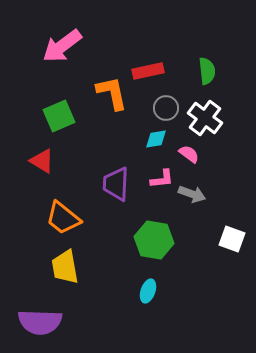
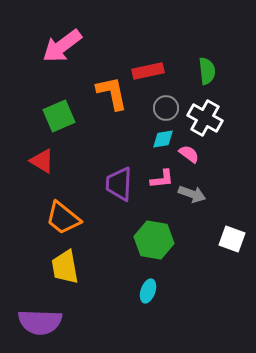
white cross: rotated 8 degrees counterclockwise
cyan diamond: moved 7 px right
purple trapezoid: moved 3 px right
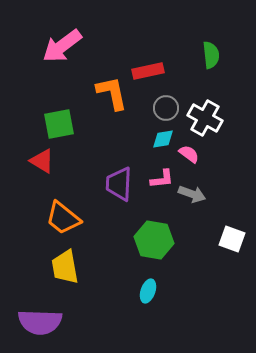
green semicircle: moved 4 px right, 16 px up
green square: moved 8 px down; rotated 12 degrees clockwise
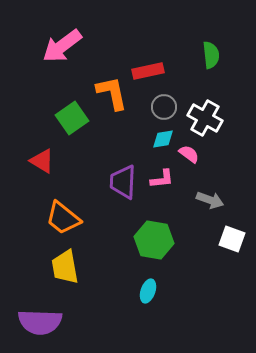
gray circle: moved 2 px left, 1 px up
green square: moved 13 px right, 6 px up; rotated 24 degrees counterclockwise
purple trapezoid: moved 4 px right, 2 px up
gray arrow: moved 18 px right, 6 px down
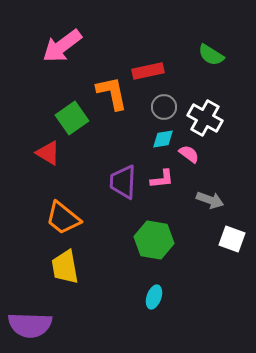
green semicircle: rotated 128 degrees clockwise
red triangle: moved 6 px right, 8 px up
cyan ellipse: moved 6 px right, 6 px down
purple semicircle: moved 10 px left, 3 px down
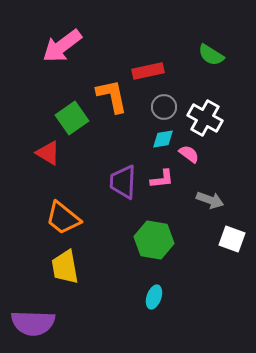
orange L-shape: moved 3 px down
purple semicircle: moved 3 px right, 2 px up
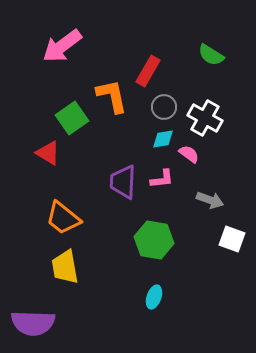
red rectangle: rotated 48 degrees counterclockwise
